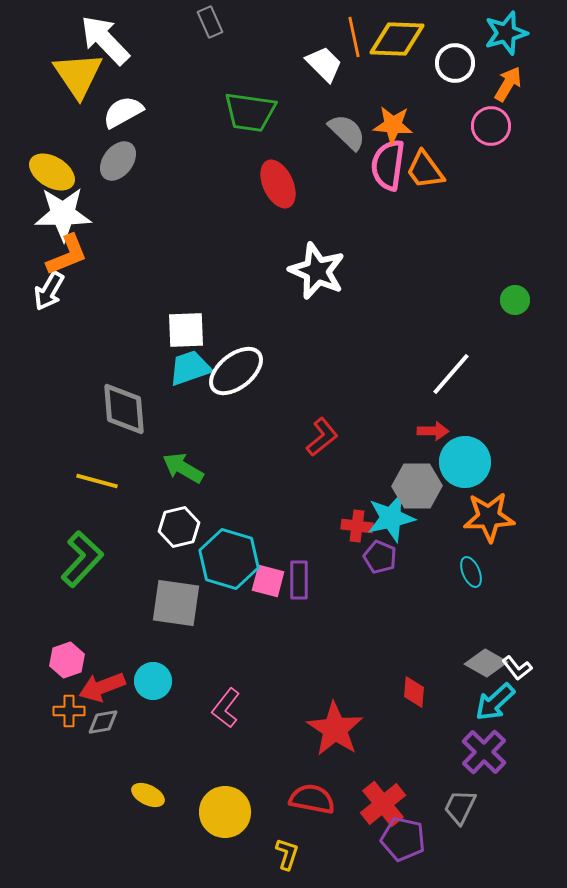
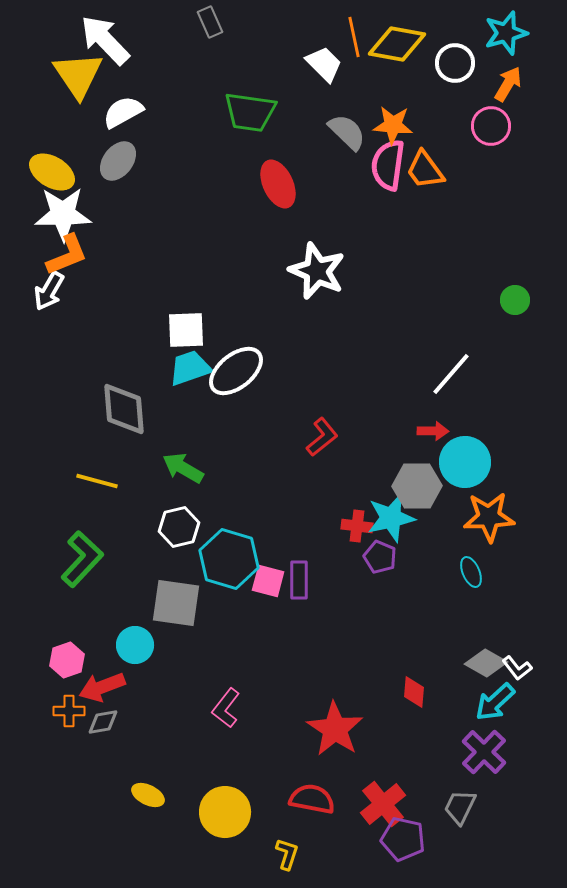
yellow diamond at (397, 39): moved 5 px down; rotated 8 degrees clockwise
cyan circle at (153, 681): moved 18 px left, 36 px up
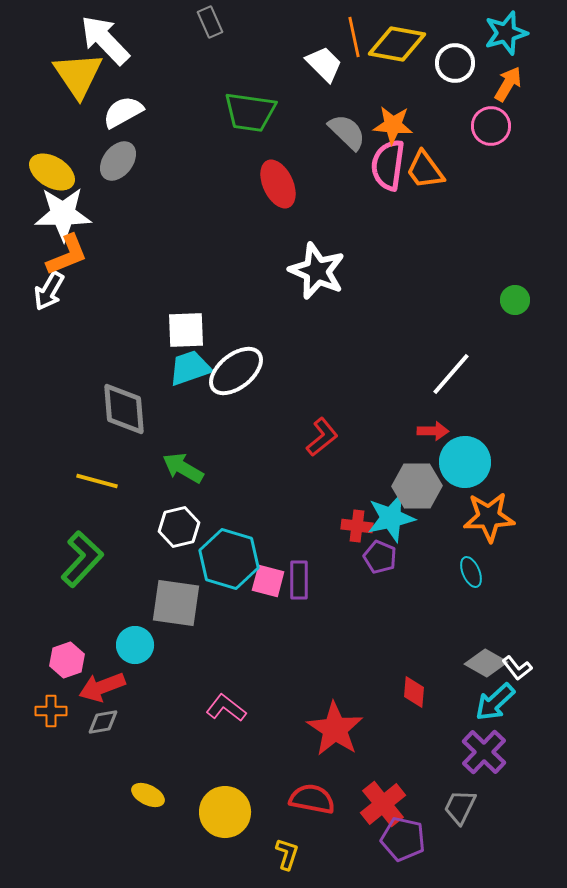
pink L-shape at (226, 708): rotated 90 degrees clockwise
orange cross at (69, 711): moved 18 px left
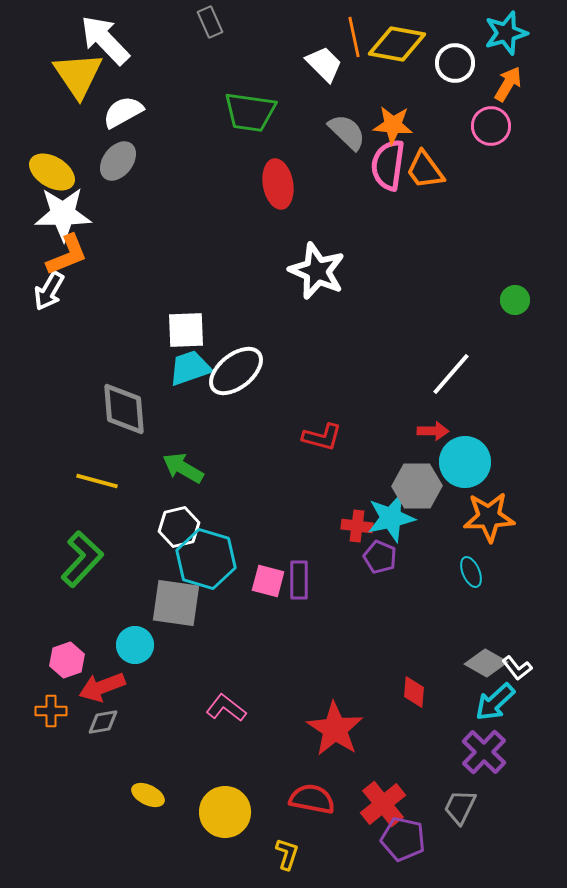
red ellipse at (278, 184): rotated 15 degrees clockwise
red L-shape at (322, 437): rotated 54 degrees clockwise
cyan hexagon at (229, 559): moved 23 px left
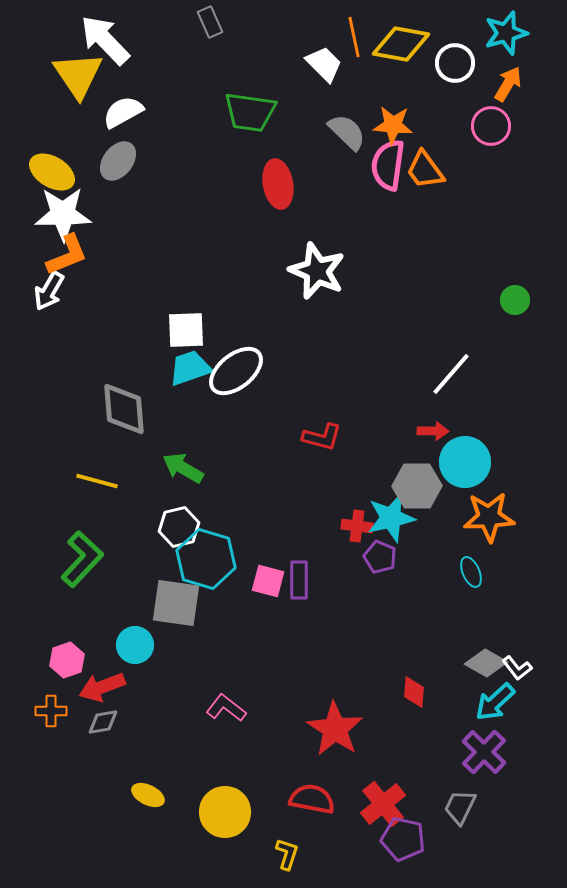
yellow diamond at (397, 44): moved 4 px right
